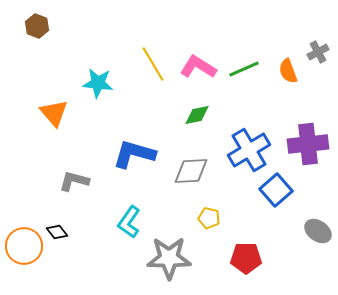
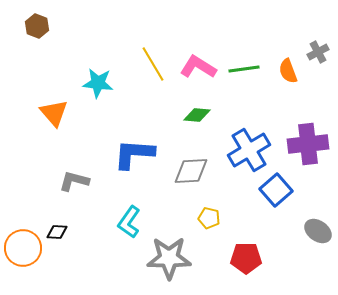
green line: rotated 16 degrees clockwise
green diamond: rotated 16 degrees clockwise
blue L-shape: rotated 12 degrees counterclockwise
black diamond: rotated 50 degrees counterclockwise
orange circle: moved 1 px left, 2 px down
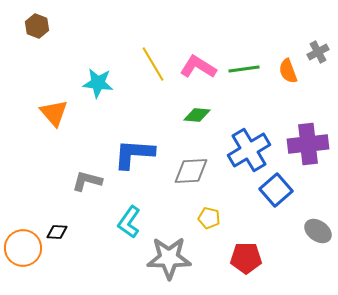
gray L-shape: moved 13 px right
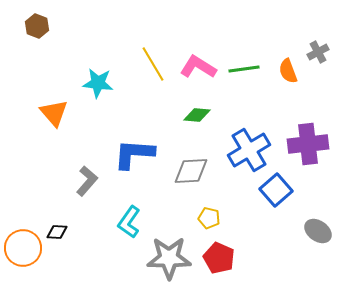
gray L-shape: rotated 116 degrees clockwise
red pentagon: moved 27 px left; rotated 24 degrees clockwise
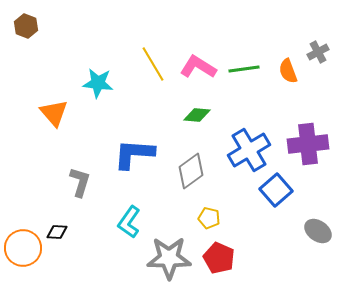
brown hexagon: moved 11 px left
gray diamond: rotated 33 degrees counterclockwise
gray L-shape: moved 7 px left, 1 px down; rotated 24 degrees counterclockwise
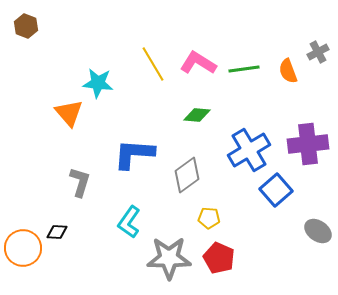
pink L-shape: moved 4 px up
orange triangle: moved 15 px right
gray diamond: moved 4 px left, 4 px down
yellow pentagon: rotated 10 degrees counterclockwise
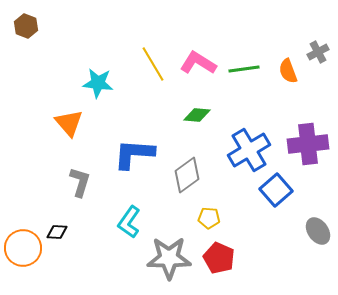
orange triangle: moved 10 px down
gray ellipse: rotated 20 degrees clockwise
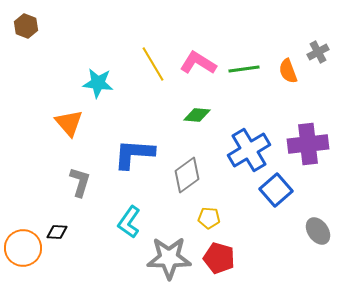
red pentagon: rotated 8 degrees counterclockwise
